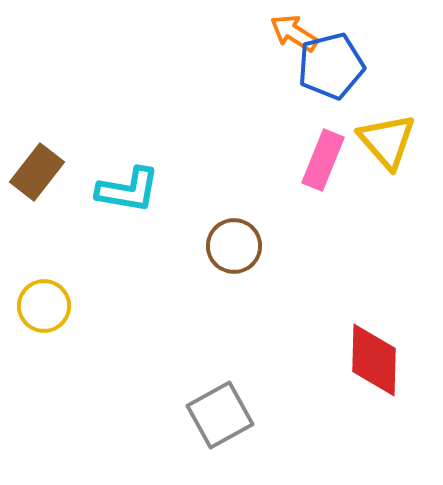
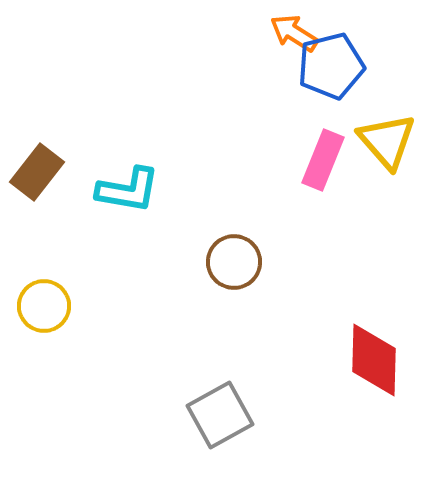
brown circle: moved 16 px down
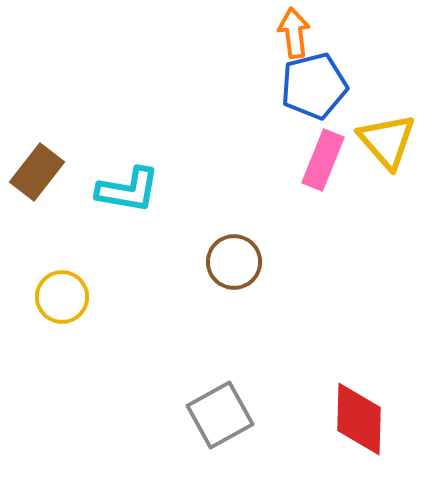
orange arrow: rotated 51 degrees clockwise
blue pentagon: moved 17 px left, 20 px down
yellow circle: moved 18 px right, 9 px up
red diamond: moved 15 px left, 59 px down
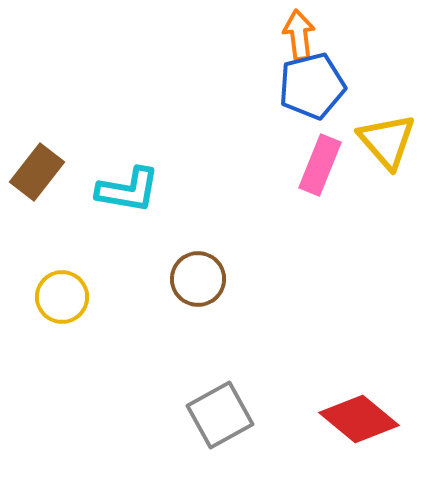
orange arrow: moved 5 px right, 2 px down
blue pentagon: moved 2 px left
pink rectangle: moved 3 px left, 5 px down
brown circle: moved 36 px left, 17 px down
red diamond: rotated 52 degrees counterclockwise
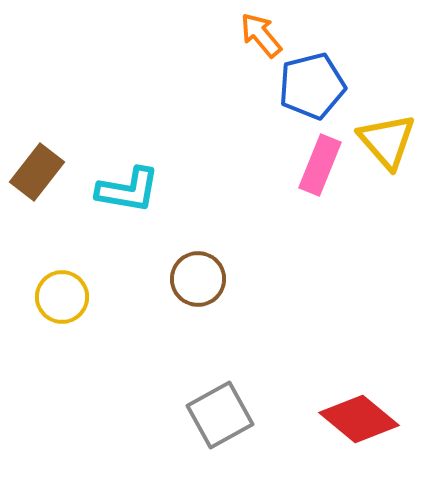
orange arrow: moved 38 px left; rotated 33 degrees counterclockwise
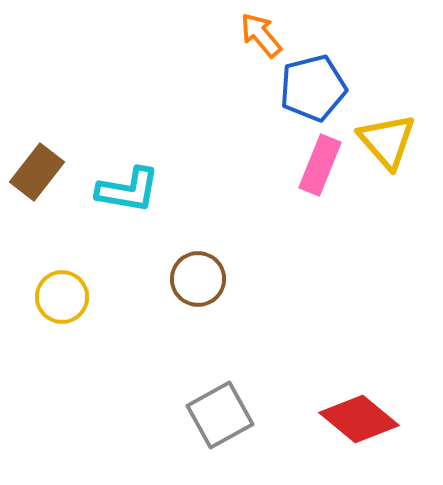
blue pentagon: moved 1 px right, 2 px down
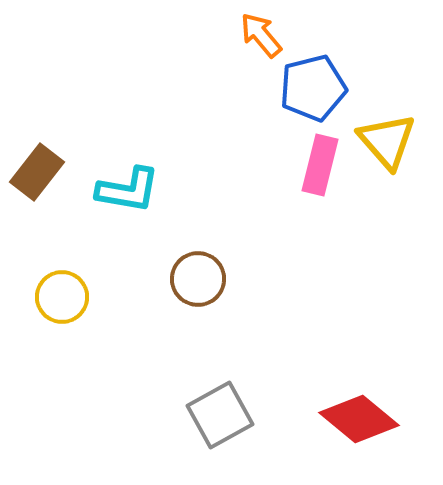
pink rectangle: rotated 8 degrees counterclockwise
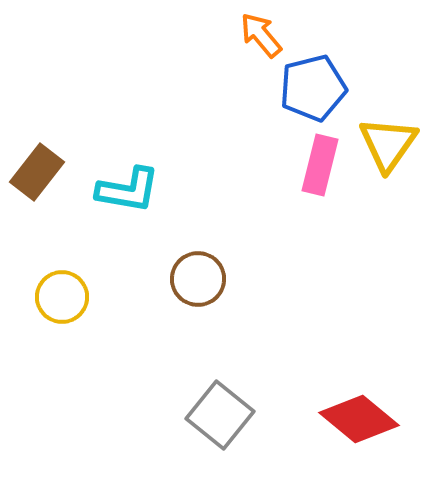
yellow triangle: moved 1 px right, 3 px down; rotated 16 degrees clockwise
gray square: rotated 22 degrees counterclockwise
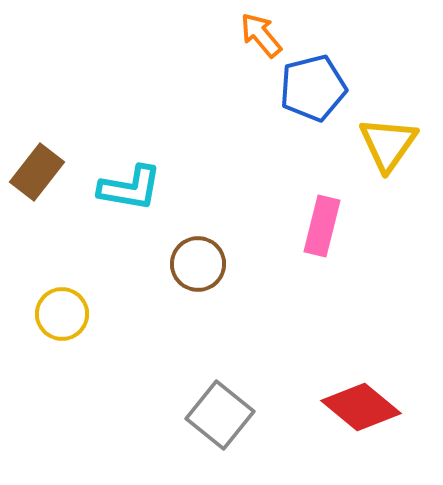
pink rectangle: moved 2 px right, 61 px down
cyan L-shape: moved 2 px right, 2 px up
brown circle: moved 15 px up
yellow circle: moved 17 px down
red diamond: moved 2 px right, 12 px up
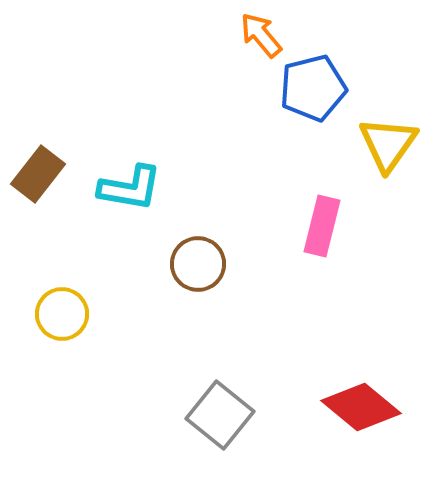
brown rectangle: moved 1 px right, 2 px down
